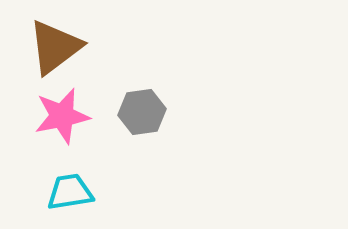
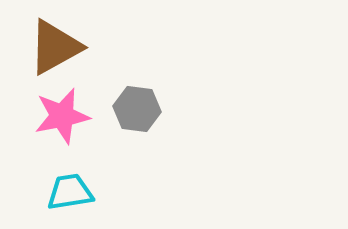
brown triangle: rotated 8 degrees clockwise
gray hexagon: moved 5 px left, 3 px up; rotated 15 degrees clockwise
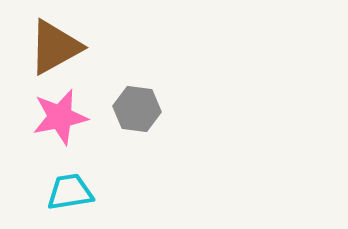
pink star: moved 2 px left, 1 px down
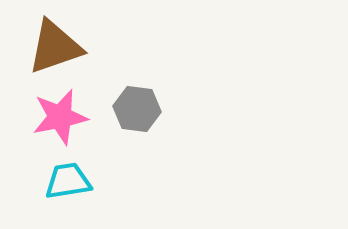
brown triangle: rotated 10 degrees clockwise
cyan trapezoid: moved 2 px left, 11 px up
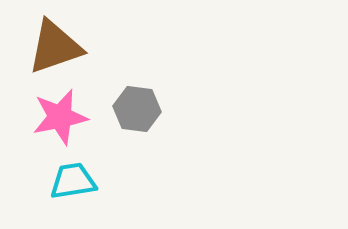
cyan trapezoid: moved 5 px right
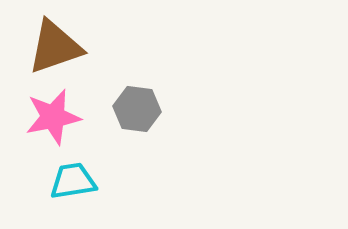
pink star: moved 7 px left
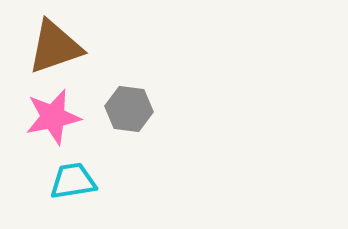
gray hexagon: moved 8 px left
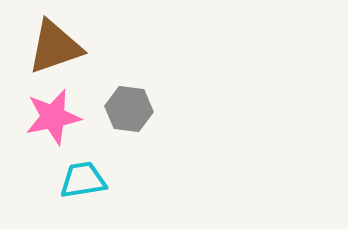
cyan trapezoid: moved 10 px right, 1 px up
